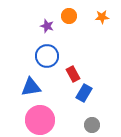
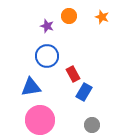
orange star: rotated 24 degrees clockwise
blue rectangle: moved 1 px up
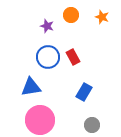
orange circle: moved 2 px right, 1 px up
blue circle: moved 1 px right, 1 px down
red rectangle: moved 17 px up
